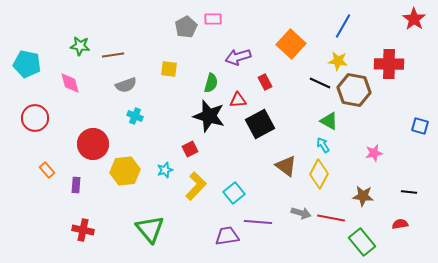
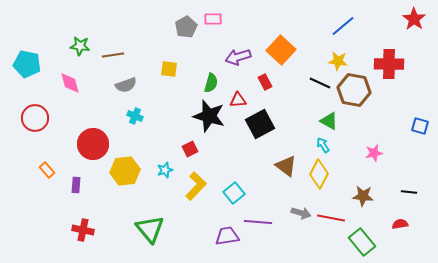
blue line at (343, 26): rotated 20 degrees clockwise
orange square at (291, 44): moved 10 px left, 6 px down
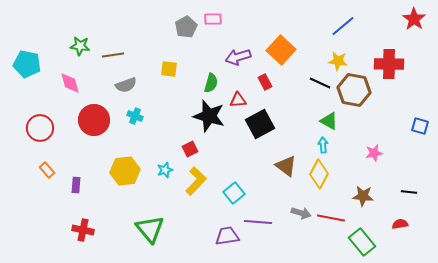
red circle at (35, 118): moved 5 px right, 10 px down
red circle at (93, 144): moved 1 px right, 24 px up
cyan arrow at (323, 145): rotated 28 degrees clockwise
yellow L-shape at (196, 186): moved 5 px up
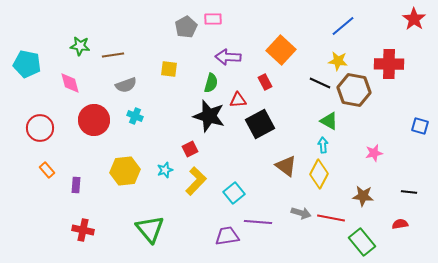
purple arrow at (238, 57): moved 10 px left; rotated 20 degrees clockwise
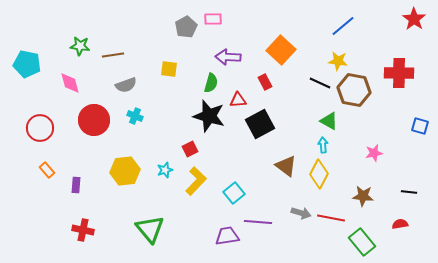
red cross at (389, 64): moved 10 px right, 9 px down
